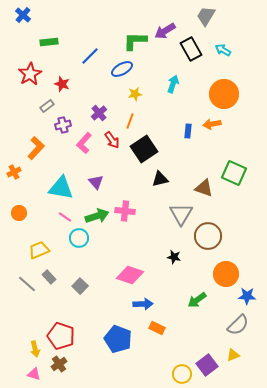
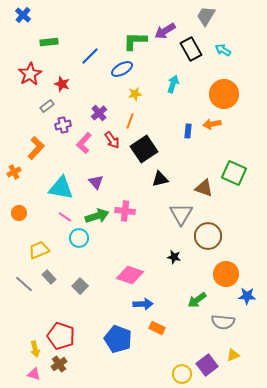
gray line at (27, 284): moved 3 px left
gray semicircle at (238, 325): moved 15 px left, 3 px up; rotated 50 degrees clockwise
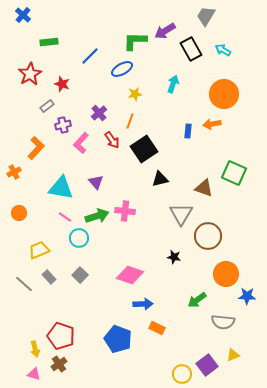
pink L-shape at (84, 143): moved 3 px left
gray square at (80, 286): moved 11 px up
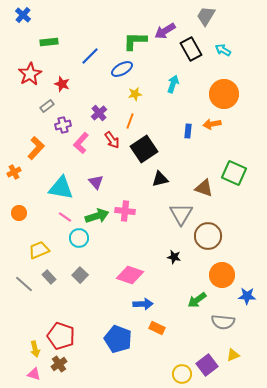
orange circle at (226, 274): moved 4 px left, 1 px down
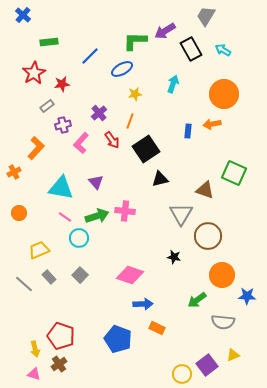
red star at (30, 74): moved 4 px right, 1 px up
red star at (62, 84): rotated 28 degrees counterclockwise
black square at (144, 149): moved 2 px right
brown triangle at (204, 188): moved 1 px right, 2 px down
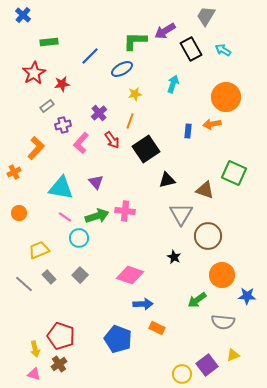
orange circle at (224, 94): moved 2 px right, 3 px down
black triangle at (160, 179): moved 7 px right, 1 px down
black star at (174, 257): rotated 16 degrees clockwise
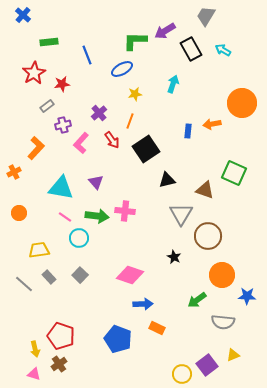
blue line at (90, 56): moved 3 px left, 1 px up; rotated 66 degrees counterclockwise
orange circle at (226, 97): moved 16 px right, 6 px down
green arrow at (97, 216): rotated 25 degrees clockwise
yellow trapezoid at (39, 250): rotated 15 degrees clockwise
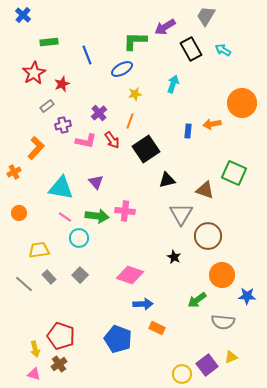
purple arrow at (165, 31): moved 4 px up
red star at (62, 84): rotated 14 degrees counterclockwise
pink L-shape at (81, 143): moved 5 px right, 2 px up; rotated 120 degrees counterclockwise
yellow triangle at (233, 355): moved 2 px left, 2 px down
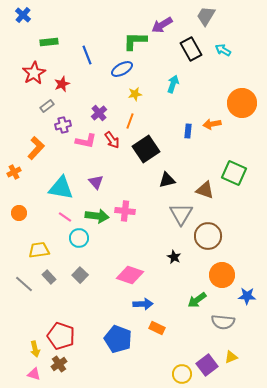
purple arrow at (165, 27): moved 3 px left, 2 px up
